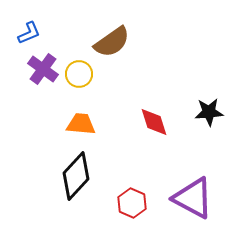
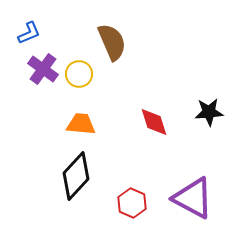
brown semicircle: rotated 78 degrees counterclockwise
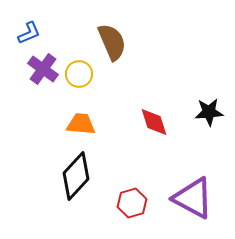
red hexagon: rotated 20 degrees clockwise
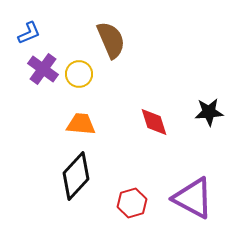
brown semicircle: moved 1 px left, 2 px up
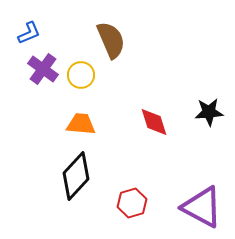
yellow circle: moved 2 px right, 1 px down
purple triangle: moved 9 px right, 9 px down
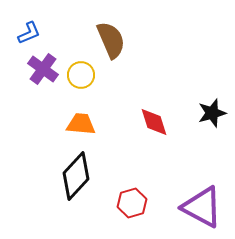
black star: moved 3 px right, 1 px down; rotated 12 degrees counterclockwise
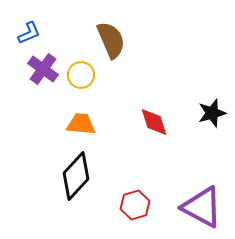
red hexagon: moved 3 px right, 2 px down
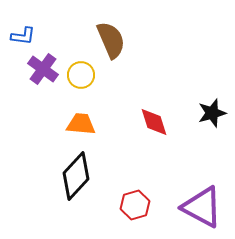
blue L-shape: moved 6 px left, 3 px down; rotated 30 degrees clockwise
